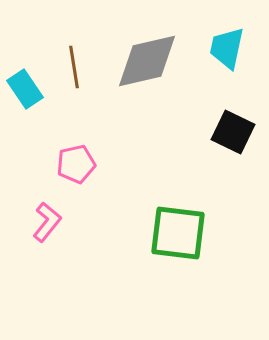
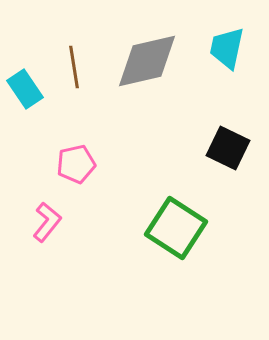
black square: moved 5 px left, 16 px down
green square: moved 2 px left, 5 px up; rotated 26 degrees clockwise
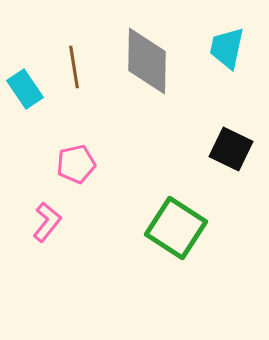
gray diamond: rotated 76 degrees counterclockwise
black square: moved 3 px right, 1 px down
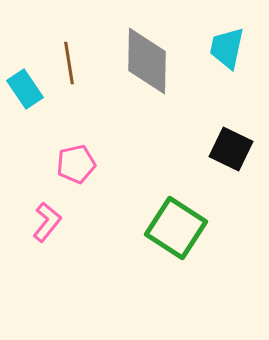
brown line: moved 5 px left, 4 px up
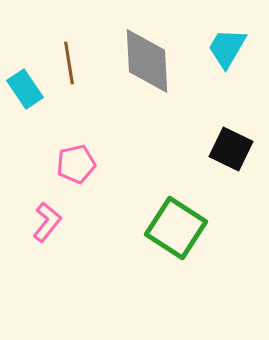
cyan trapezoid: rotated 18 degrees clockwise
gray diamond: rotated 4 degrees counterclockwise
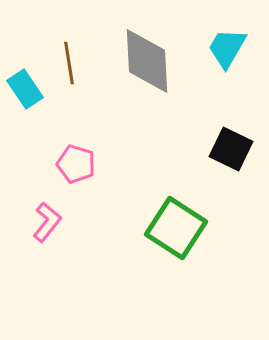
pink pentagon: rotated 30 degrees clockwise
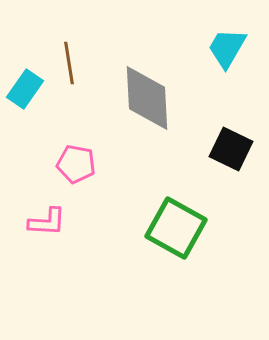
gray diamond: moved 37 px down
cyan rectangle: rotated 69 degrees clockwise
pink pentagon: rotated 6 degrees counterclockwise
pink L-shape: rotated 54 degrees clockwise
green square: rotated 4 degrees counterclockwise
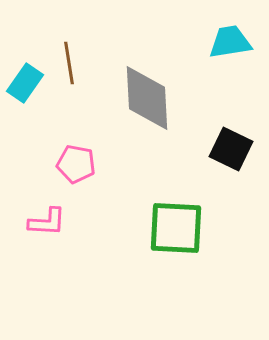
cyan trapezoid: moved 3 px right, 6 px up; rotated 51 degrees clockwise
cyan rectangle: moved 6 px up
green square: rotated 26 degrees counterclockwise
